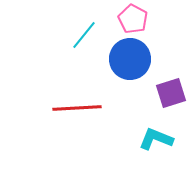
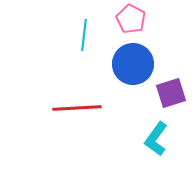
pink pentagon: moved 2 px left
cyan line: rotated 32 degrees counterclockwise
blue circle: moved 3 px right, 5 px down
cyan L-shape: rotated 76 degrees counterclockwise
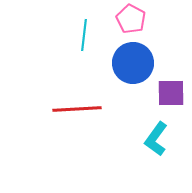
blue circle: moved 1 px up
purple square: rotated 16 degrees clockwise
red line: moved 1 px down
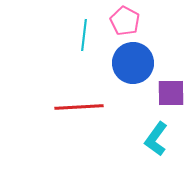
pink pentagon: moved 6 px left, 2 px down
red line: moved 2 px right, 2 px up
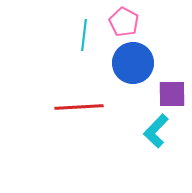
pink pentagon: moved 1 px left, 1 px down
purple square: moved 1 px right, 1 px down
cyan L-shape: moved 8 px up; rotated 8 degrees clockwise
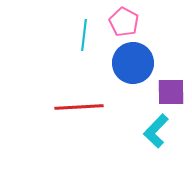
purple square: moved 1 px left, 2 px up
